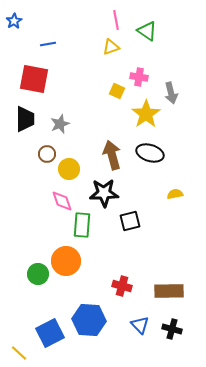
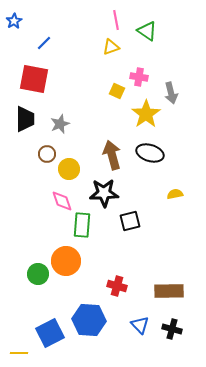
blue line: moved 4 px left, 1 px up; rotated 35 degrees counterclockwise
red cross: moved 5 px left
yellow line: rotated 42 degrees counterclockwise
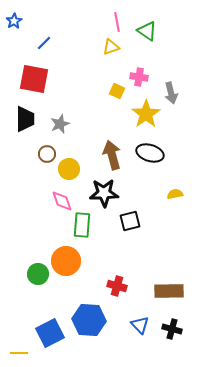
pink line: moved 1 px right, 2 px down
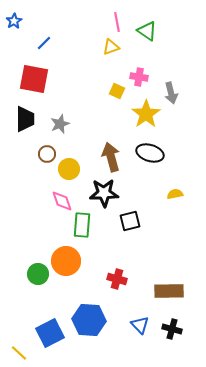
brown arrow: moved 1 px left, 2 px down
red cross: moved 7 px up
yellow line: rotated 42 degrees clockwise
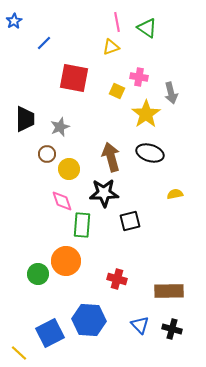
green triangle: moved 3 px up
red square: moved 40 px right, 1 px up
gray star: moved 3 px down
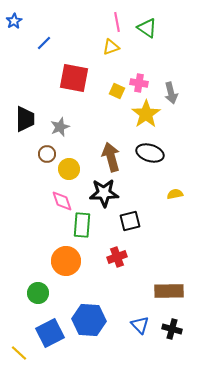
pink cross: moved 6 px down
green circle: moved 19 px down
red cross: moved 22 px up; rotated 36 degrees counterclockwise
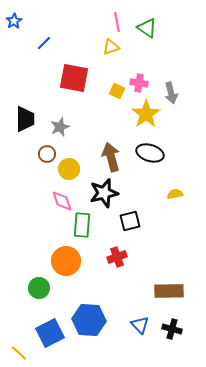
black star: rotated 12 degrees counterclockwise
green circle: moved 1 px right, 5 px up
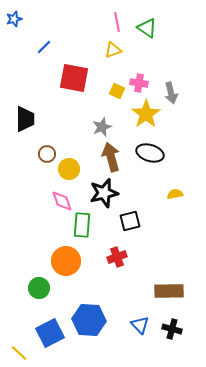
blue star: moved 2 px up; rotated 14 degrees clockwise
blue line: moved 4 px down
yellow triangle: moved 2 px right, 3 px down
gray star: moved 42 px right
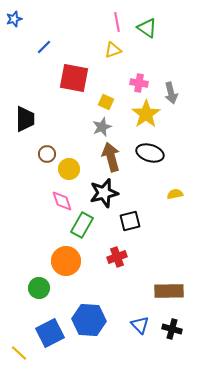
yellow square: moved 11 px left, 11 px down
green rectangle: rotated 25 degrees clockwise
